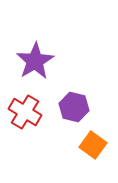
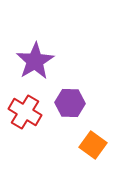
purple hexagon: moved 4 px left, 4 px up; rotated 12 degrees counterclockwise
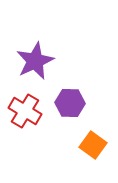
purple star: rotated 6 degrees clockwise
red cross: moved 1 px up
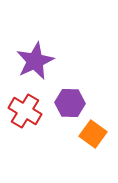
orange square: moved 11 px up
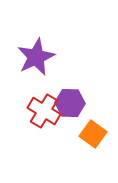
purple star: moved 1 px right, 4 px up
red cross: moved 19 px right
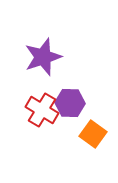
purple star: moved 7 px right; rotated 6 degrees clockwise
red cross: moved 2 px left, 1 px up
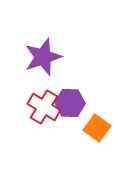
red cross: moved 2 px right, 3 px up
orange square: moved 4 px right, 6 px up
